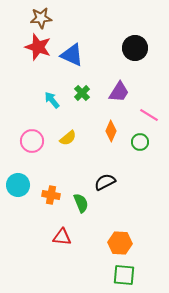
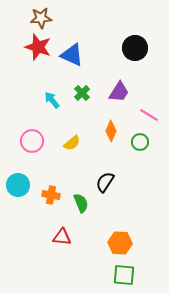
yellow semicircle: moved 4 px right, 5 px down
black semicircle: rotated 30 degrees counterclockwise
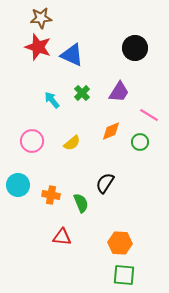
orange diamond: rotated 45 degrees clockwise
black semicircle: moved 1 px down
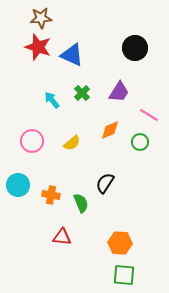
orange diamond: moved 1 px left, 1 px up
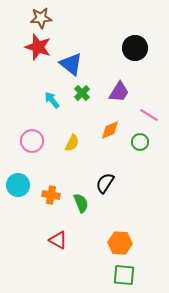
blue triangle: moved 1 px left, 9 px down; rotated 15 degrees clockwise
yellow semicircle: rotated 24 degrees counterclockwise
red triangle: moved 4 px left, 3 px down; rotated 24 degrees clockwise
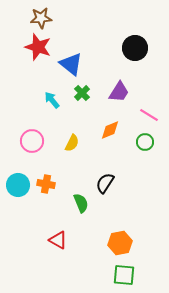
green circle: moved 5 px right
orange cross: moved 5 px left, 11 px up
orange hexagon: rotated 15 degrees counterclockwise
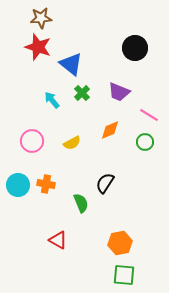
purple trapezoid: rotated 80 degrees clockwise
yellow semicircle: rotated 36 degrees clockwise
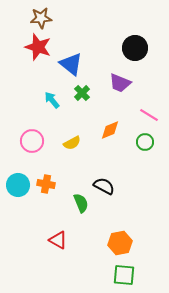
purple trapezoid: moved 1 px right, 9 px up
black semicircle: moved 1 px left, 3 px down; rotated 85 degrees clockwise
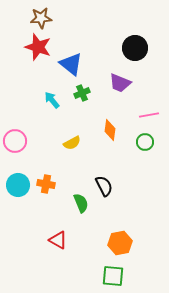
green cross: rotated 21 degrees clockwise
pink line: rotated 42 degrees counterclockwise
orange diamond: rotated 60 degrees counterclockwise
pink circle: moved 17 px left
black semicircle: rotated 35 degrees clockwise
green square: moved 11 px left, 1 px down
